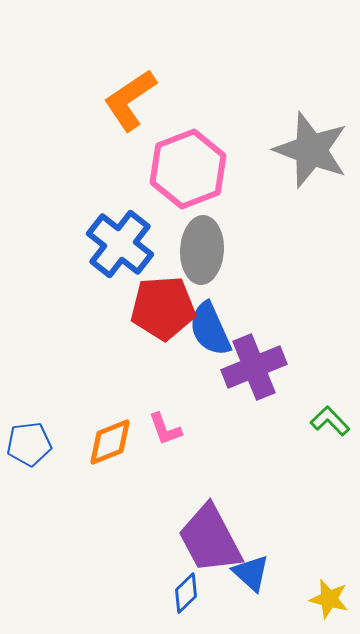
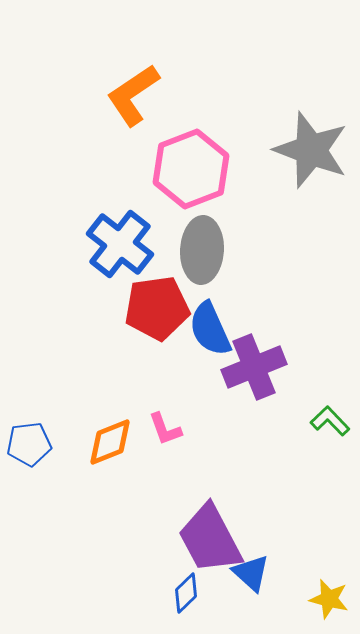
orange L-shape: moved 3 px right, 5 px up
pink hexagon: moved 3 px right
red pentagon: moved 6 px left; rotated 4 degrees counterclockwise
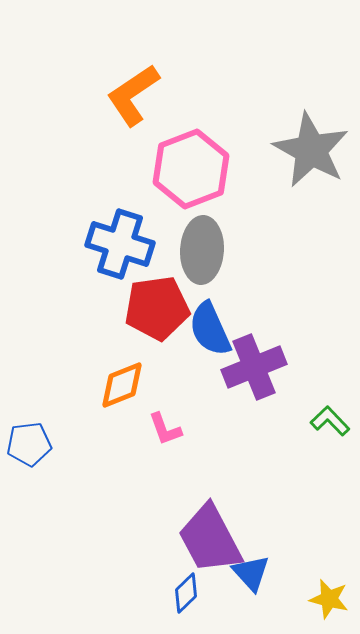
gray star: rotated 8 degrees clockwise
blue cross: rotated 20 degrees counterclockwise
orange diamond: moved 12 px right, 57 px up
blue triangle: rotated 6 degrees clockwise
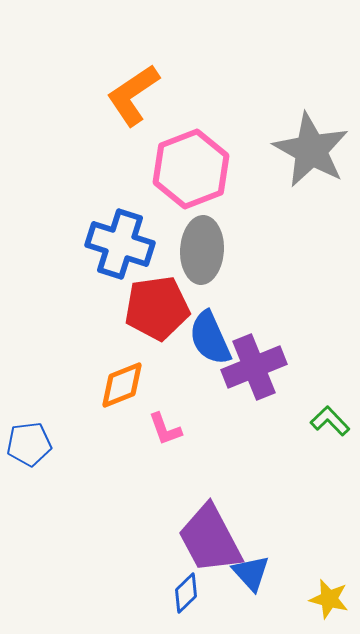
blue semicircle: moved 9 px down
